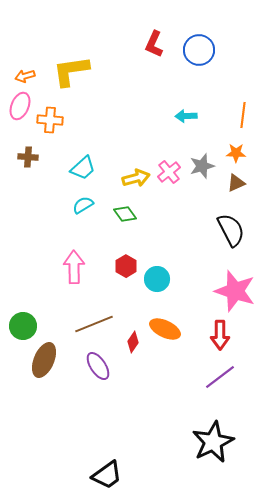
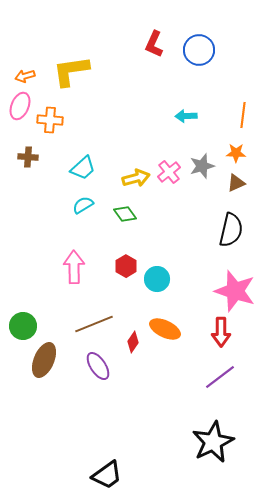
black semicircle: rotated 40 degrees clockwise
red arrow: moved 1 px right, 3 px up
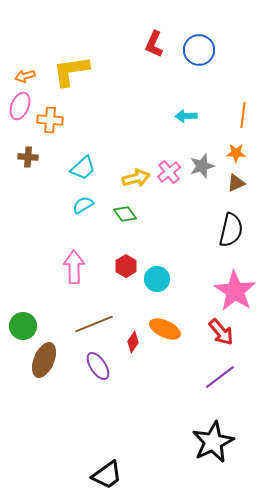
pink star: rotated 15 degrees clockwise
red arrow: rotated 40 degrees counterclockwise
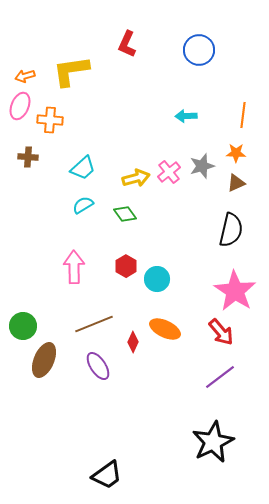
red L-shape: moved 27 px left
red diamond: rotated 10 degrees counterclockwise
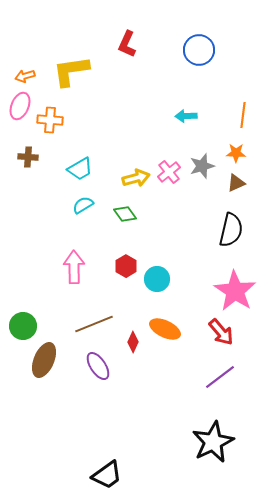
cyan trapezoid: moved 3 px left, 1 px down; rotated 12 degrees clockwise
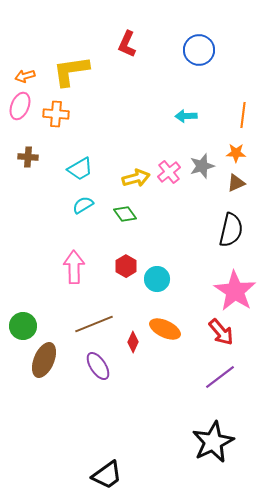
orange cross: moved 6 px right, 6 px up
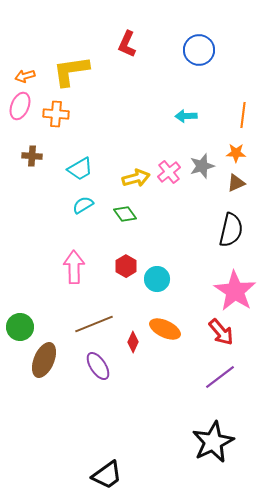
brown cross: moved 4 px right, 1 px up
green circle: moved 3 px left, 1 px down
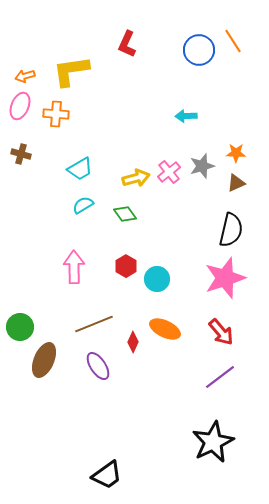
orange line: moved 10 px left, 74 px up; rotated 40 degrees counterclockwise
brown cross: moved 11 px left, 2 px up; rotated 12 degrees clockwise
pink star: moved 10 px left, 13 px up; rotated 21 degrees clockwise
